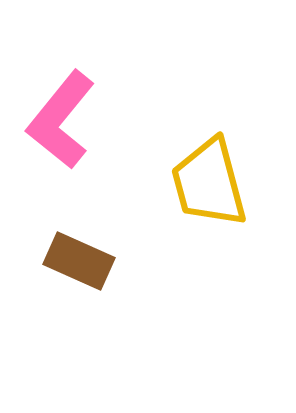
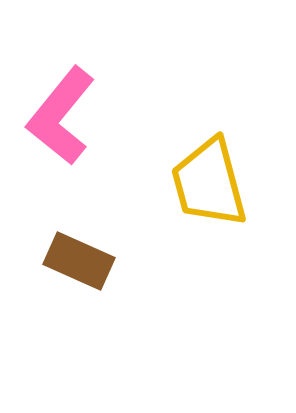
pink L-shape: moved 4 px up
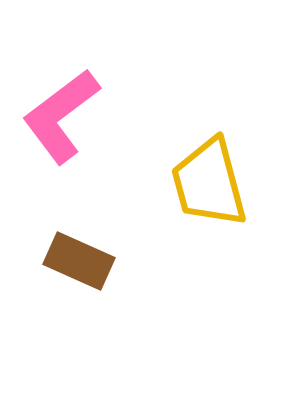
pink L-shape: rotated 14 degrees clockwise
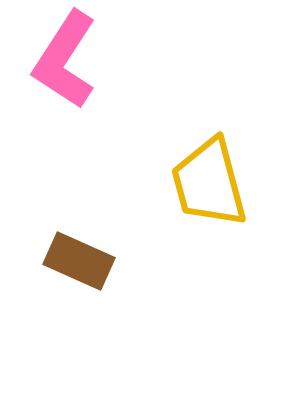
pink L-shape: moved 4 px right, 56 px up; rotated 20 degrees counterclockwise
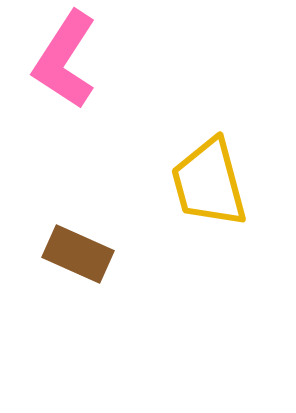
brown rectangle: moved 1 px left, 7 px up
